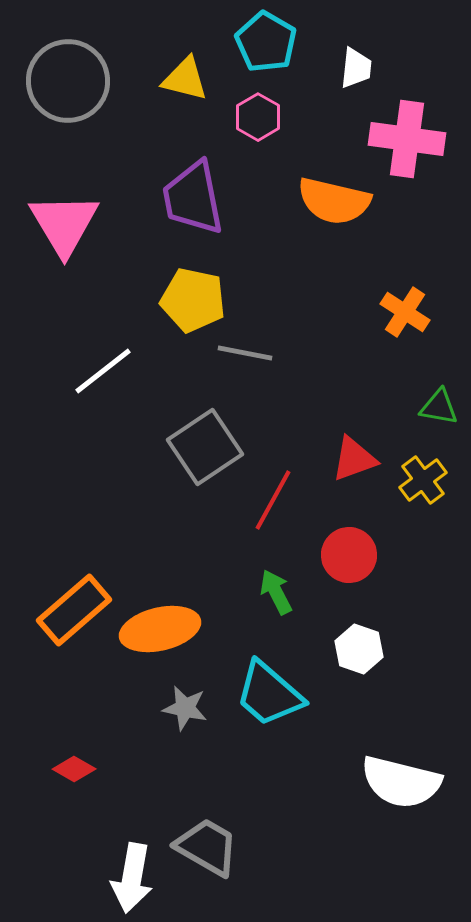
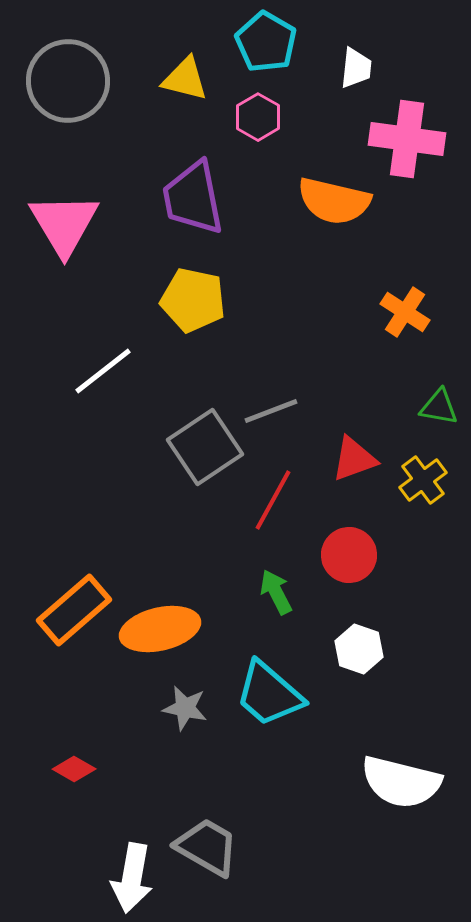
gray line: moved 26 px right, 58 px down; rotated 32 degrees counterclockwise
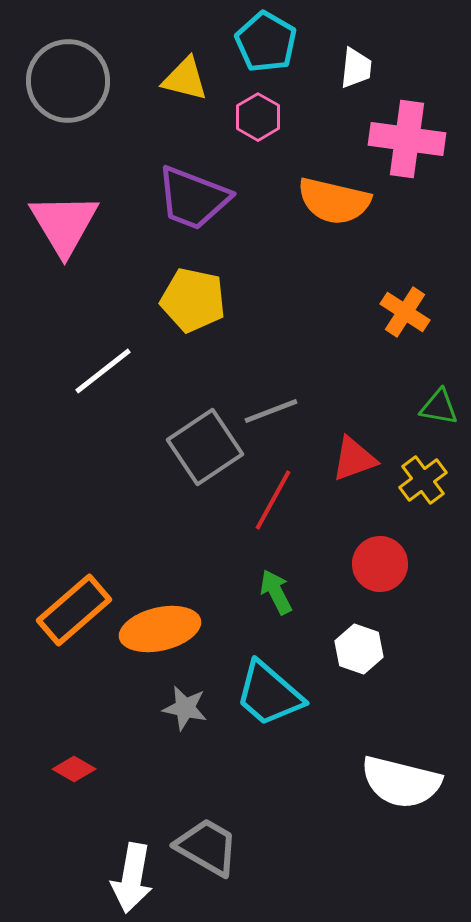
purple trapezoid: rotated 58 degrees counterclockwise
red circle: moved 31 px right, 9 px down
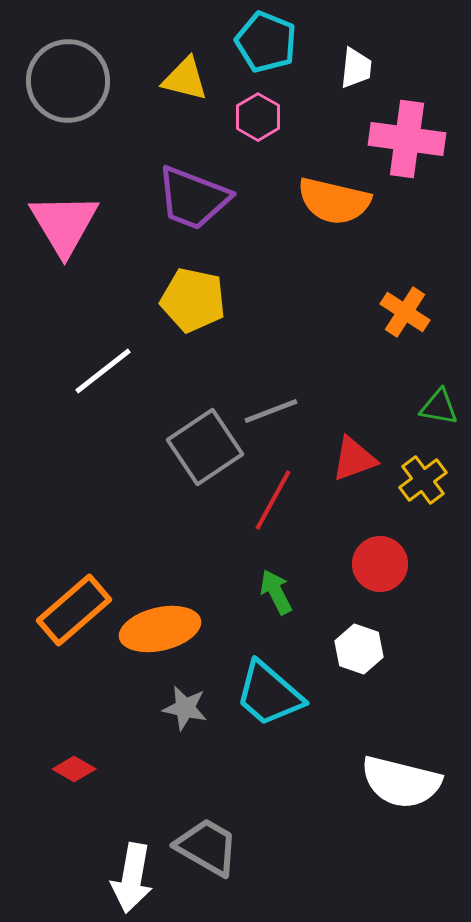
cyan pentagon: rotated 8 degrees counterclockwise
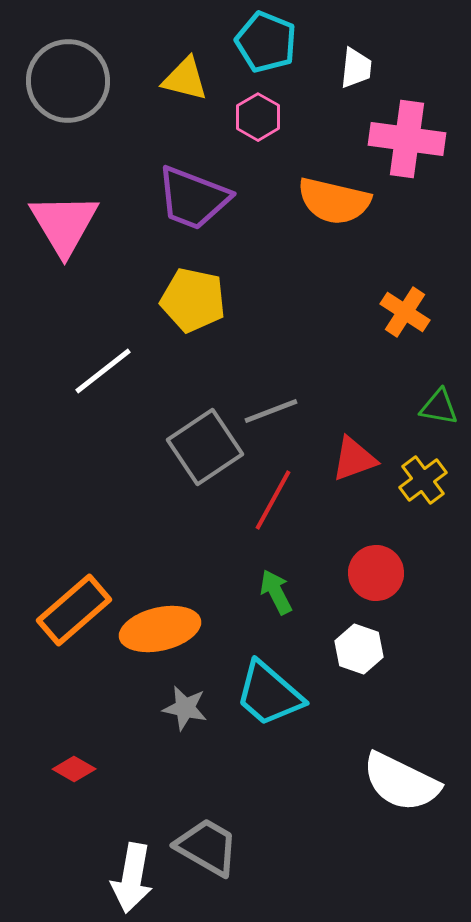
red circle: moved 4 px left, 9 px down
white semicircle: rotated 12 degrees clockwise
